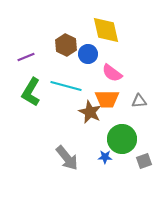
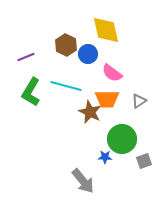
gray triangle: rotated 28 degrees counterclockwise
gray arrow: moved 16 px right, 23 px down
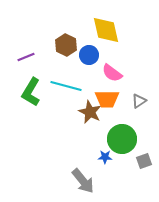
blue circle: moved 1 px right, 1 px down
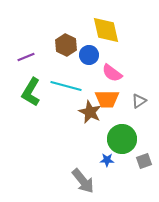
blue star: moved 2 px right, 3 px down
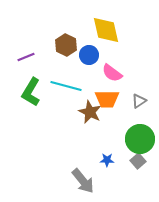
green circle: moved 18 px right
gray square: moved 6 px left; rotated 21 degrees counterclockwise
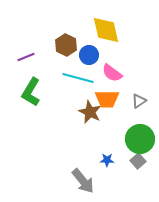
cyan line: moved 12 px right, 8 px up
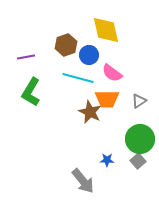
brown hexagon: rotated 15 degrees clockwise
purple line: rotated 12 degrees clockwise
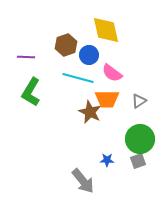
purple line: rotated 12 degrees clockwise
gray square: rotated 21 degrees clockwise
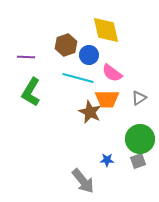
gray triangle: moved 3 px up
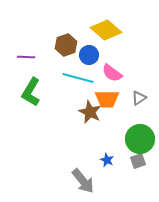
yellow diamond: rotated 36 degrees counterclockwise
blue star: rotated 24 degrees clockwise
